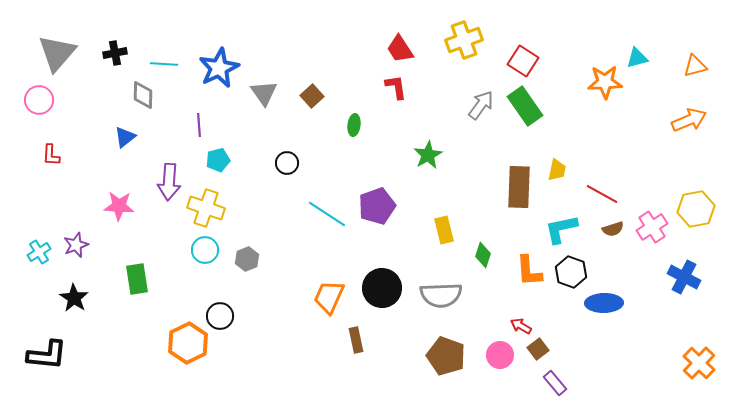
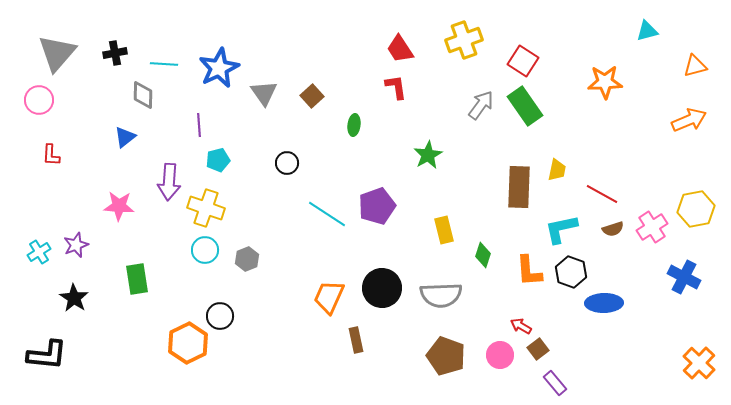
cyan triangle at (637, 58): moved 10 px right, 27 px up
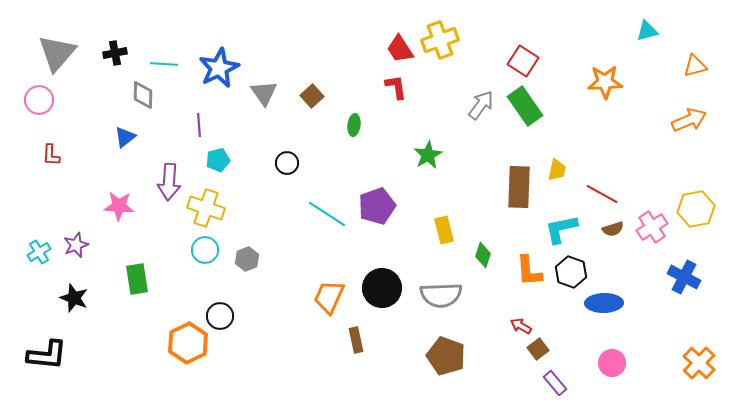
yellow cross at (464, 40): moved 24 px left
black star at (74, 298): rotated 12 degrees counterclockwise
pink circle at (500, 355): moved 112 px right, 8 px down
